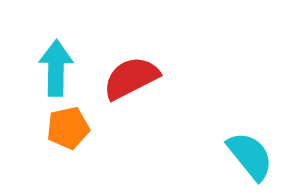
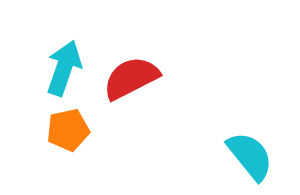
cyan arrow: moved 8 px right; rotated 18 degrees clockwise
orange pentagon: moved 2 px down
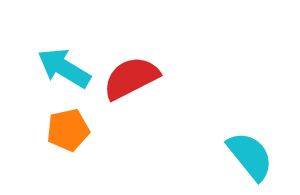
cyan arrow: rotated 78 degrees counterclockwise
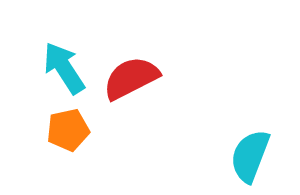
cyan arrow: rotated 26 degrees clockwise
cyan semicircle: rotated 120 degrees counterclockwise
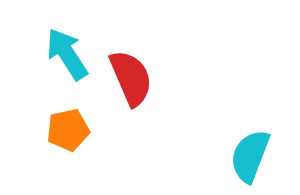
cyan arrow: moved 3 px right, 14 px up
red semicircle: rotated 94 degrees clockwise
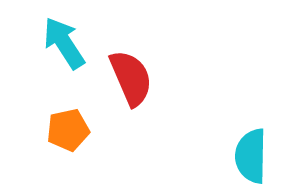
cyan arrow: moved 3 px left, 11 px up
cyan semicircle: moved 1 px right; rotated 20 degrees counterclockwise
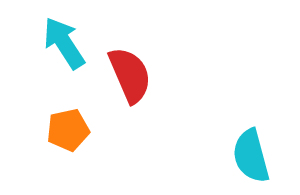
red semicircle: moved 1 px left, 3 px up
cyan semicircle: rotated 16 degrees counterclockwise
